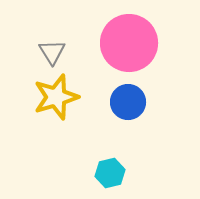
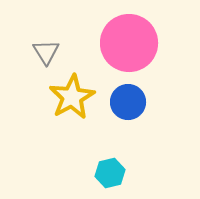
gray triangle: moved 6 px left
yellow star: moved 16 px right; rotated 12 degrees counterclockwise
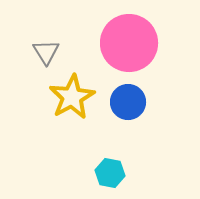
cyan hexagon: rotated 24 degrees clockwise
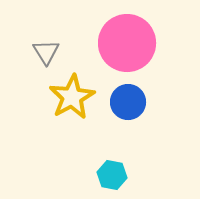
pink circle: moved 2 px left
cyan hexagon: moved 2 px right, 2 px down
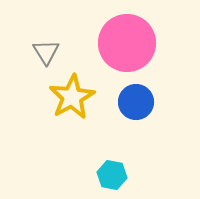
blue circle: moved 8 px right
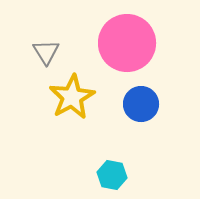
blue circle: moved 5 px right, 2 px down
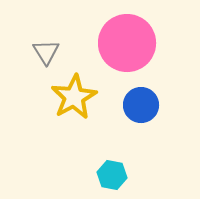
yellow star: moved 2 px right
blue circle: moved 1 px down
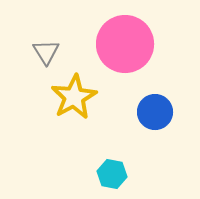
pink circle: moved 2 px left, 1 px down
blue circle: moved 14 px right, 7 px down
cyan hexagon: moved 1 px up
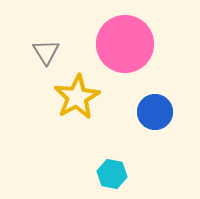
yellow star: moved 3 px right
